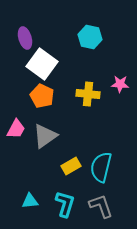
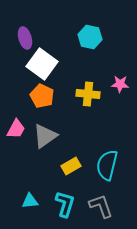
cyan semicircle: moved 6 px right, 2 px up
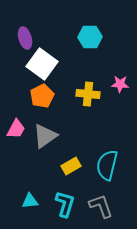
cyan hexagon: rotated 15 degrees counterclockwise
orange pentagon: rotated 20 degrees clockwise
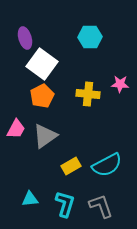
cyan semicircle: rotated 132 degrees counterclockwise
cyan triangle: moved 2 px up
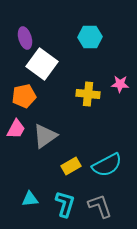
orange pentagon: moved 18 px left; rotated 15 degrees clockwise
gray L-shape: moved 1 px left
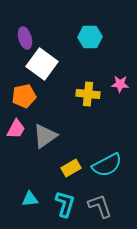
yellow rectangle: moved 2 px down
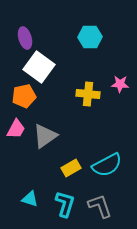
white square: moved 3 px left, 3 px down
cyan triangle: rotated 24 degrees clockwise
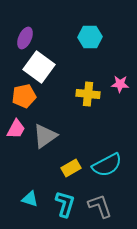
purple ellipse: rotated 40 degrees clockwise
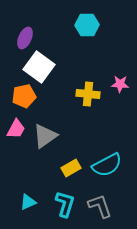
cyan hexagon: moved 3 px left, 12 px up
cyan triangle: moved 2 px left, 3 px down; rotated 42 degrees counterclockwise
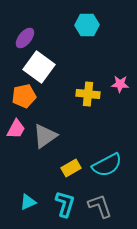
purple ellipse: rotated 15 degrees clockwise
